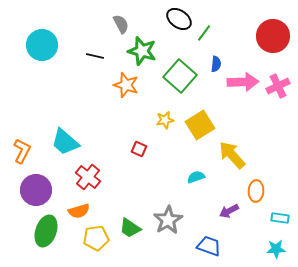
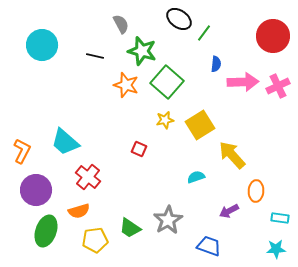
green square: moved 13 px left, 6 px down
yellow pentagon: moved 1 px left, 2 px down
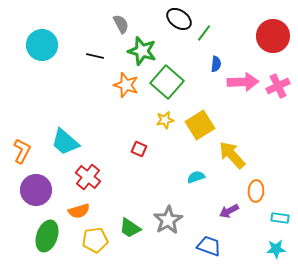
green ellipse: moved 1 px right, 5 px down
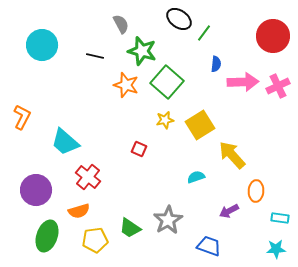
orange L-shape: moved 34 px up
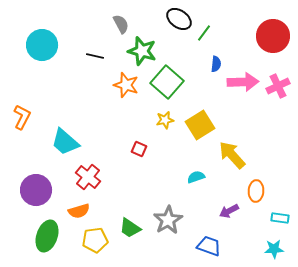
cyan star: moved 2 px left
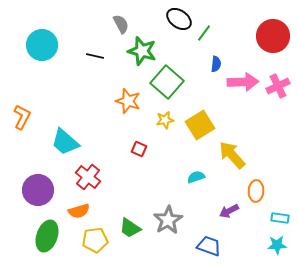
orange star: moved 2 px right, 16 px down
purple circle: moved 2 px right
cyan star: moved 3 px right, 4 px up
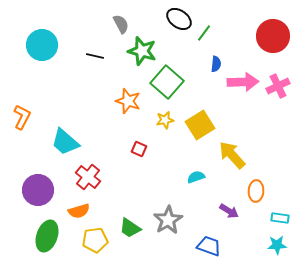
purple arrow: rotated 120 degrees counterclockwise
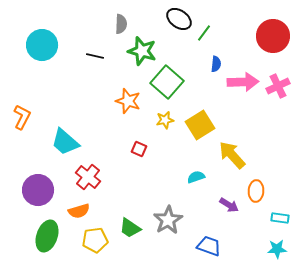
gray semicircle: rotated 30 degrees clockwise
purple arrow: moved 6 px up
cyan star: moved 4 px down
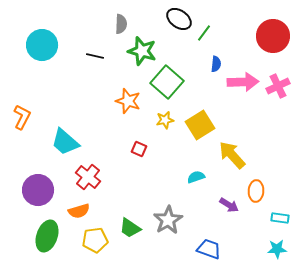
blue trapezoid: moved 3 px down
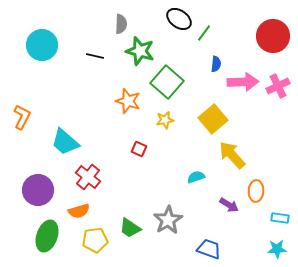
green star: moved 2 px left
yellow square: moved 13 px right, 6 px up; rotated 8 degrees counterclockwise
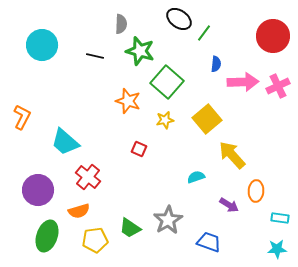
yellow square: moved 6 px left
blue trapezoid: moved 7 px up
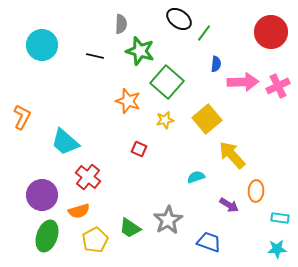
red circle: moved 2 px left, 4 px up
purple circle: moved 4 px right, 5 px down
yellow pentagon: rotated 20 degrees counterclockwise
